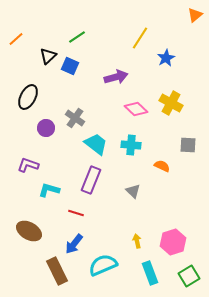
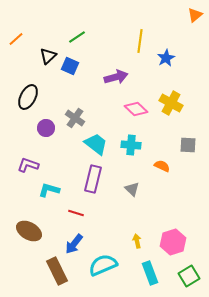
yellow line: moved 3 px down; rotated 25 degrees counterclockwise
purple rectangle: moved 2 px right, 1 px up; rotated 8 degrees counterclockwise
gray triangle: moved 1 px left, 2 px up
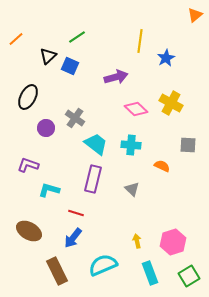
blue arrow: moved 1 px left, 6 px up
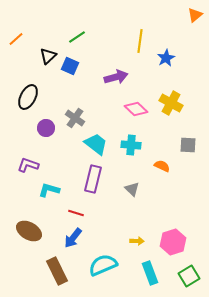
yellow arrow: rotated 104 degrees clockwise
